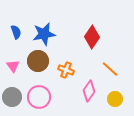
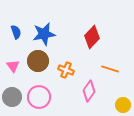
red diamond: rotated 10 degrees clockwise
orange line: rotated 24 degrees counterclockwise
yellow circle: moved 8 px right, 6 px down
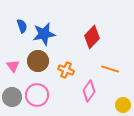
blue semicircle: moved 6 px right, 6 px up
pink circle: moved 2 px left, 2 px up
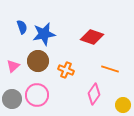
blue semicircle: moved 1 px down
red diamond: rotated 65 degrees clockwise
pink triangle: rotated 24 degrees clockwise
pink diamond: moved 5 px right, 3 px down
gray circle: moved 2 px down
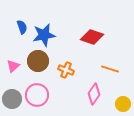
blue star: moved 1 px down
yellow circle: moved 1 px up
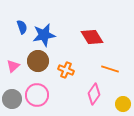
red diamond: rotated 40 degrees clockwise
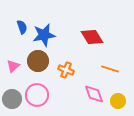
pink diamond: rotated 55 degrees counterclockwise
yellow circle: moved 5 px left, 3 px up
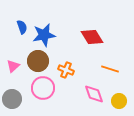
pink circle: moved 6 px right, 7 px up
yellow circle: moved 1 px right
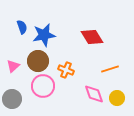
orange line: rotated 36 degrees counterclockwise
pink circle: moved 2 px up
yellow circle: moved 2 px left, 3 px up
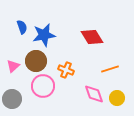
brown circle: moved 2 px left
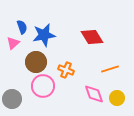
brown circle: moved 1 px down
pink triangle: moved 23 px up
